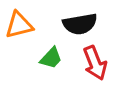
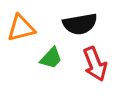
orange triangle: moved 2 px right, 3 px down
red arrow: moved 1 px down
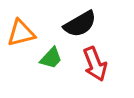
black semicircle: rotated 20 degrees counterclockwise
orange triangle: moved 5 px down
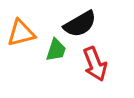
green trapezoid: moved 5 px right, 8 px up; rotated 25 degrees counterclockwise
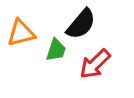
black semicircle: moved 1 px right; rotated 20 degrees counterclockwise
red arrow: rotated 68 degrees clockwise
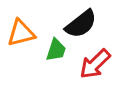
black semicircle: rotated 12 degrees clockwise
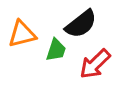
orange triangle: moved 1 px right, 1 px down
